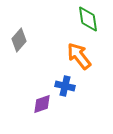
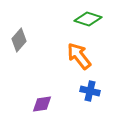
green diamond: rotated 64 degrees counterclockwise
blue cross: moved 25 px right, 5 px down
purple diamond: rotated 10 degrees clockwise
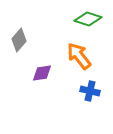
purple diamond: moved 31 px up
